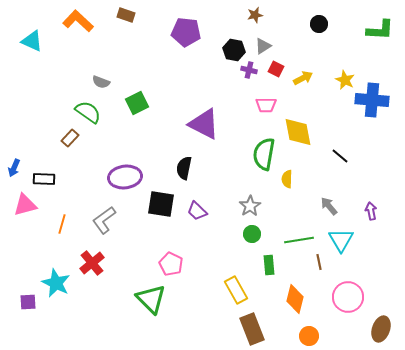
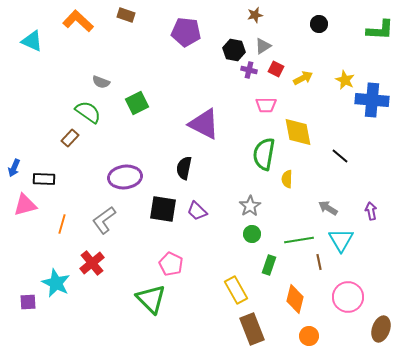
black square at (161, 204): moved 2 px right, 5 px down
gray arrow at (329, 206): moved 1 px left, 2 px down; rotated 18 degrees counterclockwise
green rectangle at (269, 265): rotated 24 degrees clockwise
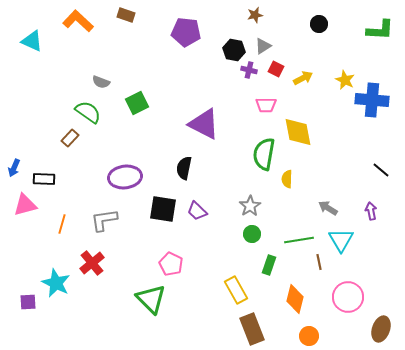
black line at (340, 156): moved 41 px right, 14 px down
gray L-shape at (104, 220): rotated 28 degrees clockwise
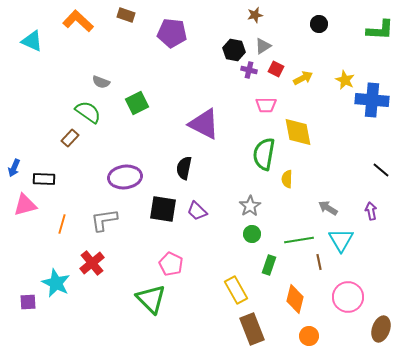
purple pentagon at (186, 32): moved 14 px left, 1 px down
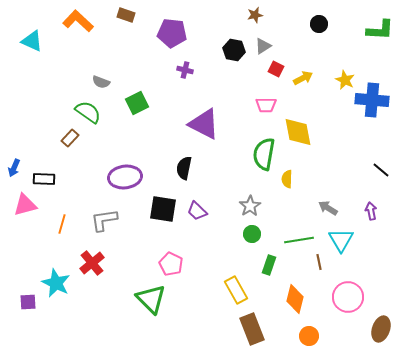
purple cross at (249, 70): moved 64 px left
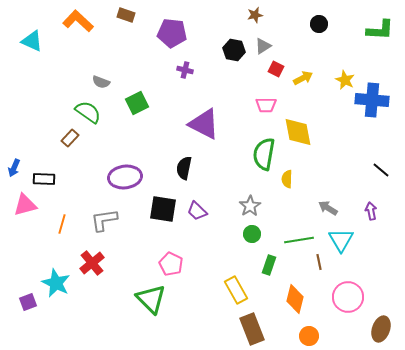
purple square at (28, 302): rotated 18 degrees counterclockwise
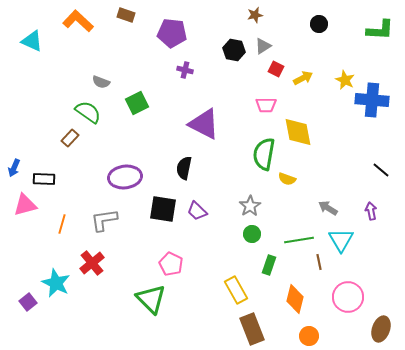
yellow semicircle at (287, 179): rotated 72 degrees counterclockwise
purple square at (28, 302): rotated 18 degrees counterclockwise
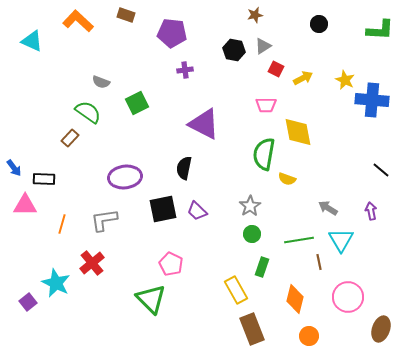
purple cross at (185, 70): rotated 21 degrees counterclockwise
blue arrow at (14, 168): rotated 60 degrees counterclockwise
pink triangle at (25, 205): rotated 15 degrees clockwise
black square at (163, 209): rotated 20 degrees counterclockwise
green rectangle at (269, 265): moved 7 px left, 2 px down
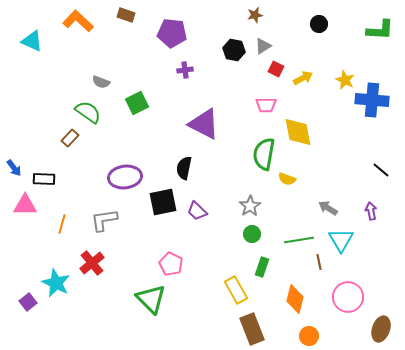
black square at (163, 209): moved 7 px up
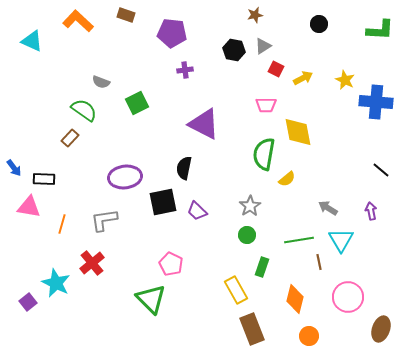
blue cross at (372, 100): moved 4 px right, 2 px down
green semicircle at (88, 112): moved 4 px left, 2 px up
yellow semicircle at (287, 179): rotated 60 degrees counterclockwise
pink triangle at (25, 205): moved 4 px right, 2 px down; rotated 10 degrees clockwise
green circle at (252, 234): moved 5 px left, 1 px down
